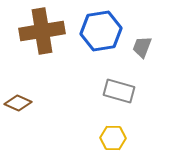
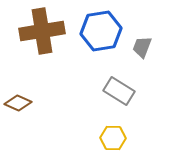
gray rectangle: rotated 16 degrees clockwise
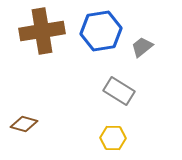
gray trapezoid: rotated 30 degrees clockwise
brown diamond: moved 6 px right, 21 px down; rotated 8 degrees counterclockwise
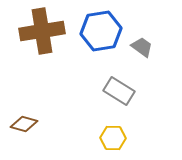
gray trapezoid: rotated 75 degrees clockwise
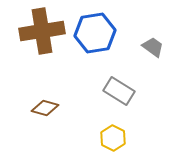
blue hexagon: moved 6 px left, 2 px down
gray trapezoid: moved 11 px right
brown diamond: moved 21 px right, 16 px up
yellow hexagon: rotated 25 degrees clockwise
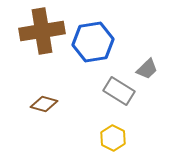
blue hexagon: moved 2 px left, 9 px down
gray trapezoid: moved 6 px left, 22 px down; rotated 100 degrees clockwise
brown diamond: moved 1 px left, 4 px up
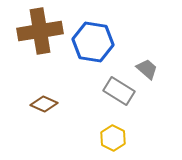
brown cross: moved 2 px left
blue hexagon: rotated 18 degrees clockwise
gray trapezoid: rotated 95 degrees counterclockwise
brown diamond: rotated 8 degrees clockwise
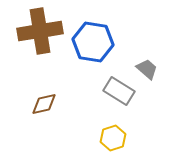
brown diamond: rotated 36 degrees counterclockwise
yellow hexagon: rotated 15 degrees clockwise
